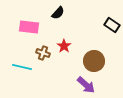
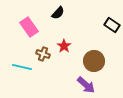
pink rectangle: rotated 48 degrees clockwise
brown cross: moved 1 px down
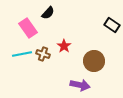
black semicircle: moved 10 px left
pink rectangle: moved 1 px left, 1 px down
cyan line: moved 13 px up; rotated 24 degrees counterclockwise
purple arrow: moved 6 px left; rotated 30 degrees counterclockwise
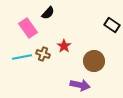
cyan line: moved 3 px down
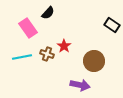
brown cross: moved 4 px right
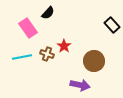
black rectangle: rotated 14 degrees clockwise
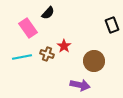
black rectangle: rotated 21 degrees clockwise
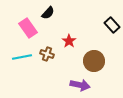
black rectangle: rotated 21 degrees counterclockwise
red star: moved 5 px right, 5 px up
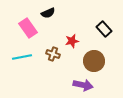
black semicircle: rotated 24 degrees clockwise
black rectangle: moved 8 px left, 4 px down
red star: moved 3 px right; rotated 24 degrees clockwise
brown cross: moved 6 px right
purple arrow: moved 3 px right
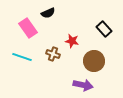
red star: rotated 24 degrees clockwise
cyan line: rotated 30 degrees clockwise
